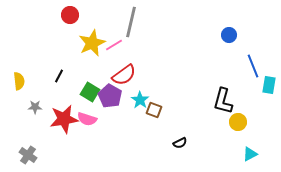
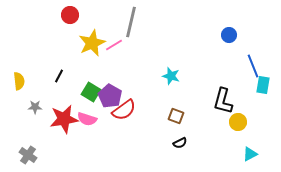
red semicircle: moved 35 px down
cyan rectangle: moved 6 px left
green square: moved 1 px right
cyan star: moved 31 px right, 24 px up; rotated 18 degrees counterclockwise
brown square: moved 22 px right, 6 px down
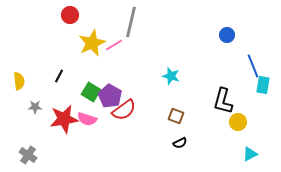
blue circle: moved 2 px left
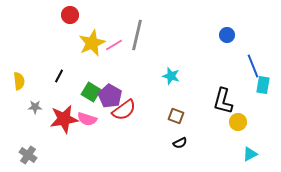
gray line: moved 6 px right, 13 px down
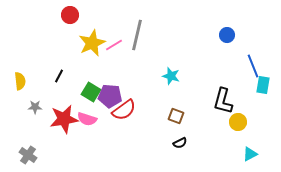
yellow semicircle: moved 1 px right
purple pentagon: rotated 25 degrees counterclockwise
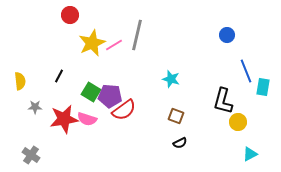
blue line: moved 7 px left, 5 px down
cyan star: moved 3 px down
cyan rectangle: moved 2 px down
gray cross: moved 3 px right
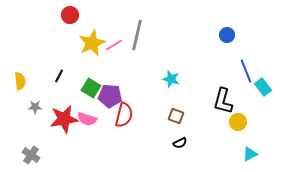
cyan rectangle: rotated 48 degrees counterclockwise
green square: moved 4 px up
red semicircle: moved 5 px down; rotated 40 degrees counterclockwise
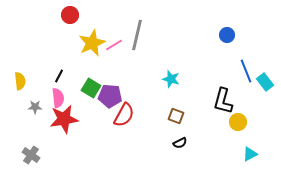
cyan rectangle: moved 2 px right, 5 px up
red semicircle: rotated 15 degrees clockwise
pink semicircle: moved 29 px left, 21 px up; rotated 114 degrees counterclockwise
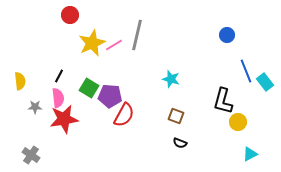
green square: moved 2 px left
black semicircle: rotated 48 degrees clockwise
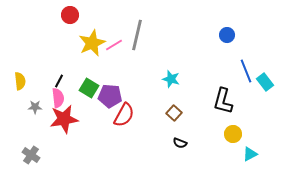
black line: moved 5 px down
brown square: moved 2 px left, 3 px up; rotated 21 degrees clockwise
yellow circle: moved 5 px left, 12 px down
